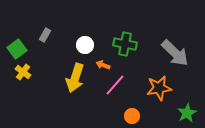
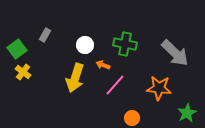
orange star: rotated 15 degrees clockwise
orange circle: moved 2 px down
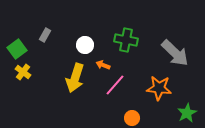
green cross: moved 1 px right, 4 px up
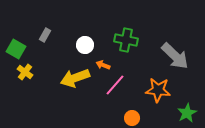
green square: moved 1 px left; rotated 24 degrees counterclockwise
gray arrow: moved 3 px down
yellow cross: moved 2 px right
yellow arrow: rotated 52 degrees clockwise
orange star: moved 1 px left, 2 px down
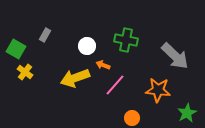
white circle: moved 2 px right, 1 px down
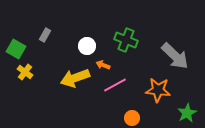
green cross: rotated 10 degrees clockwise
pink line: rotated 20 degrees clockwise
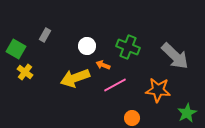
green cross: moved 2 px right, 7 px down
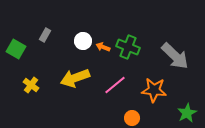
white circle: moved 4 px left, 5 px up
orange arrow: moved 18 px up
yellow cross: moved 6 px right, 13 px down
pink line: rotated 10 degrees counterclockwise
orange star: moved 4 px left
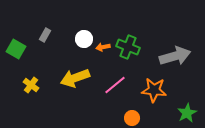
white circle: moved 1 px right, 2 px up
orange arrow: rotated 32 degrees counterclockwise
gray arrow: rotated 60 degrees counterclockwise
